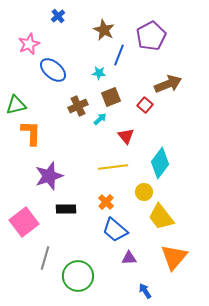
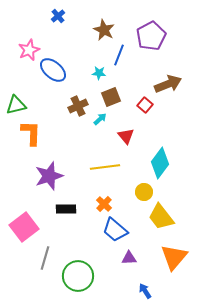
pink star: moved 6 px down
yellow line: moved 8 px left
orange cross: moved 2 px left, 2 px down
pink square: moved 5 px down
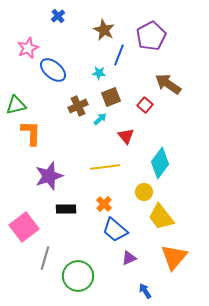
pink star: moved 1 px left, 2 px up
brown arrow: rotated 124 degrees counterclockwise
purple triangle: rotated 21 degrees counterclockwise
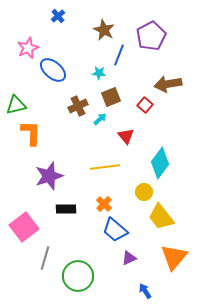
brown arrow: rotated 44 degrees counterclockwise
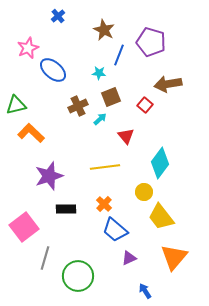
purple pentagon: moved 6 px down; rotated 28 degrees counterclockwise
orange L-shape: rotated 48 degrees counterclockwise
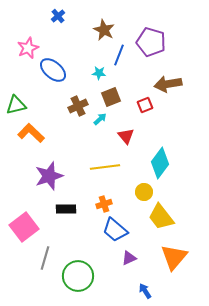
red square: rotated 28 degrees clockwise
orange cross: rotated 28 degrees clockwise
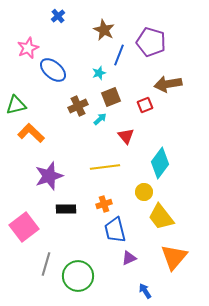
cyan star: rotated 24 degrees counterclockwise
blue trapezoid: rotated 36 degrees clockwise
gray line: moved 1 px right, 6 px down
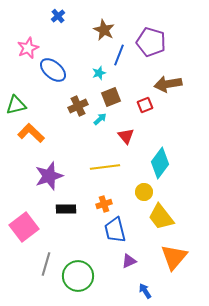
purple triangle: moved 3 px down
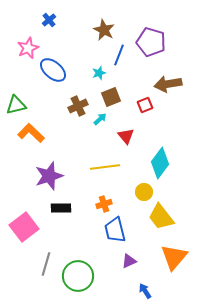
blue cross: moved 9 px left, 4 px down
black rectangle: moved 5 px left, 1 px up
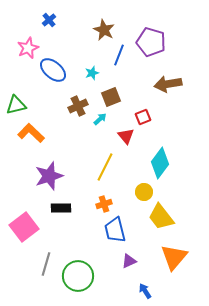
cyan star: moved 7 px left
red square: moved 2 px left, 12 px down
yellow line: rotated 56 degrees counterclockwise
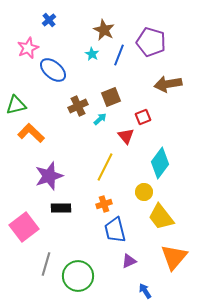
cyan star: moved 19 px up; rotated 24 degrees counterclockwise
